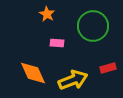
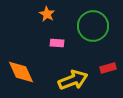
orange diamond: moved 12 px left, 1 px up
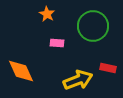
red rectangle: rotated 28 degrees clockwise
orange diamond: moved 1 px up
yellow arrow: moved 5 px right
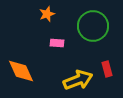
orange star: rotated 21 degrees clockwise
red rectangle: moved 1 px left, 1 px down; rotated 63 degrees clockwise
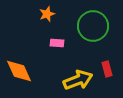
orange diamond: moved 2 px left
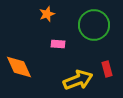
green circle: moved 1 px right, 1 px up
pink rectangle: moved 1 px right, 1 px down
orange diamond: moved 4 px up
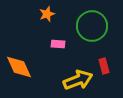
green circle: moved 2 px left, 1 px down
red rectangle: moved 3 px left, 3 px up
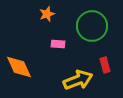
red rectangle: moved 1 px right, 1 px up
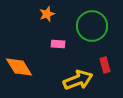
orange diamond: rotated 8 degrees counterclockwise
